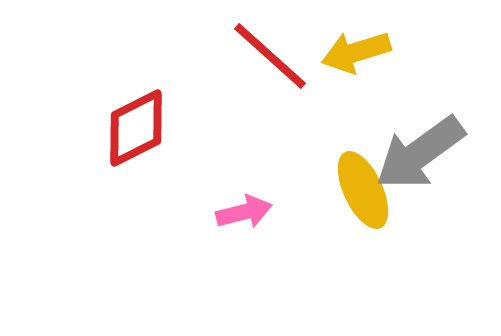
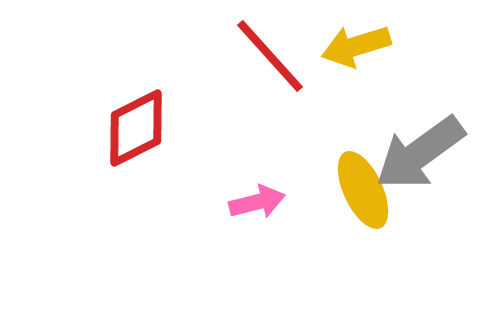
yellow arrow: moved 6 px up
red line: rotated 6 degrees clockwise
pink arrow: moved 13 px right, 10 px up
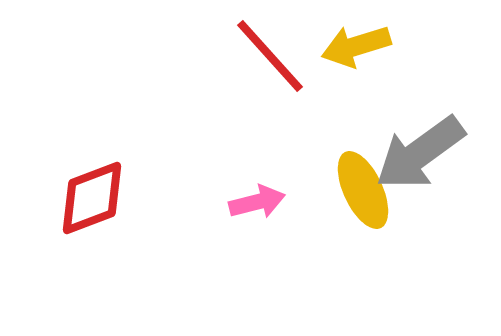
red diamond: moved 44 px left, 70 px down; rotated 6 degrees clockwise
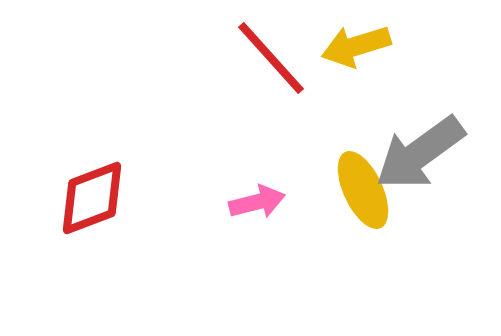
red line: moved 1 px right, 2 px down
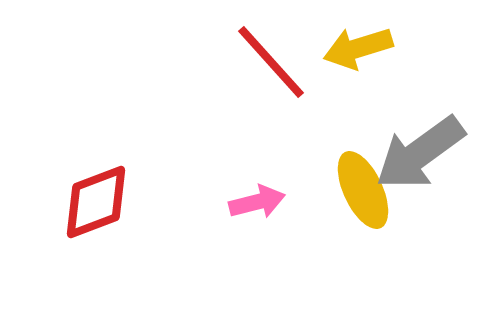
yellow arrow: moved 2 px right, 2 px down
red line: moved 4 px down
red diamond: moved 4 px right, 4 px down
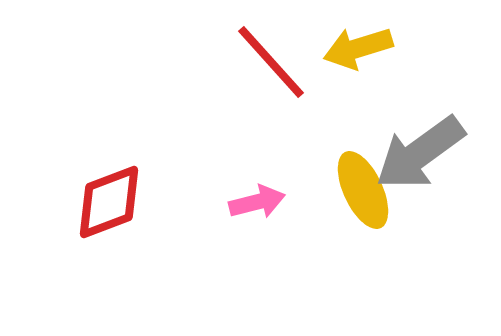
red diamond: moved 13 px right
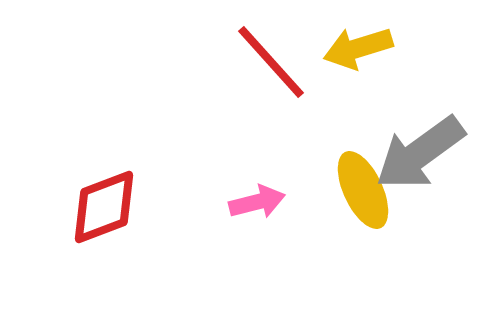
red diamond: moved 5 px left, 5 px down
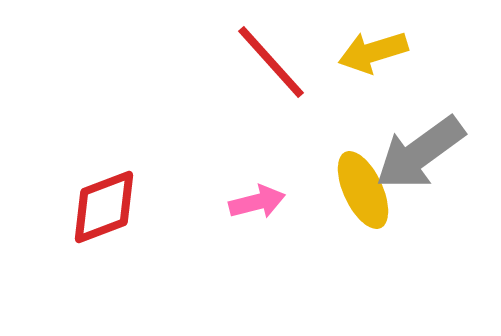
yellow arrow: moved 15 px right, 4 px down
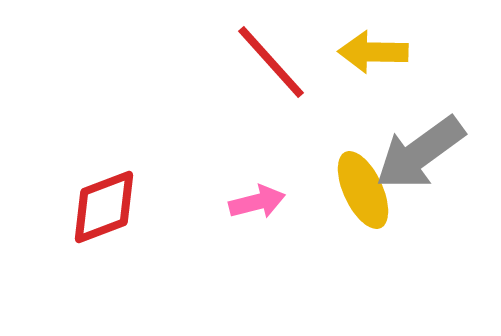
yellow arrow: rotated 18 degrees clockwise
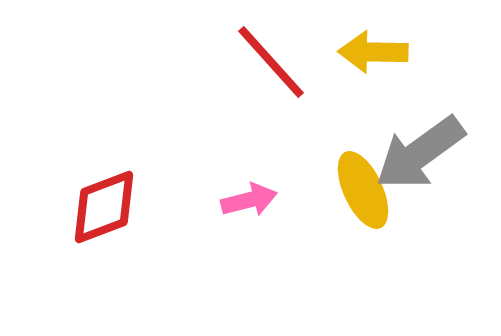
pink arrow: moved 8 px left, 2 px up
